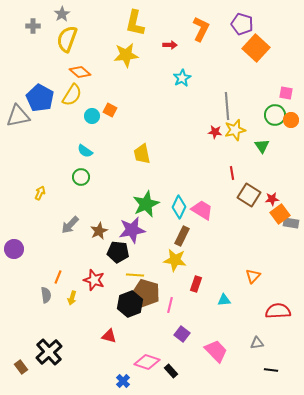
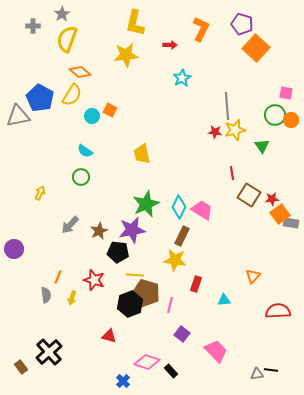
gray triangle at (257, 343): moved 31 px down
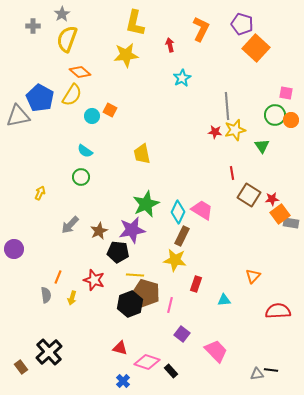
red arrow at (170, 45): rotated 104 degrees counterclockwise
cyan diamond at (179, 207): moved 1 px left, 5 px down
red triangle at (109, 336): moved 11 px right, 12 px down
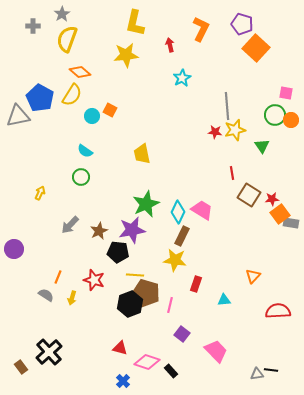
gray semicircle at (46, 295): rotated 49 degrees counterclockwise
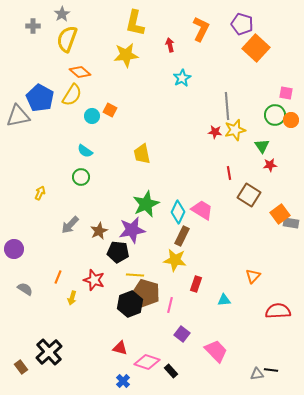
red line at (232, 173): moved 3 px left
red star at (272, 199): moved 2 px left, 34 px up
gray semicircle at (46, 295): moved 21 px left, 6 px up
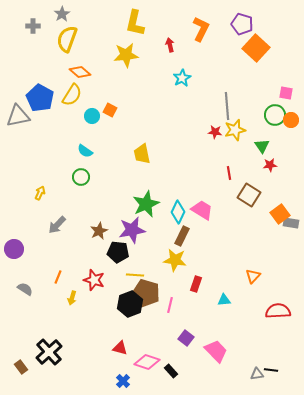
gray arrow at (70, 225): moved 13 px left
purple square at (182, 334): moved 4 px right, 4 px down
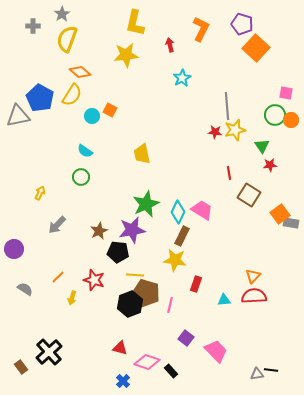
orange line at (58, 277): rotated 24 degrees clockwise
red semicircle at (278, 311): moved 24 px left, 15 px up
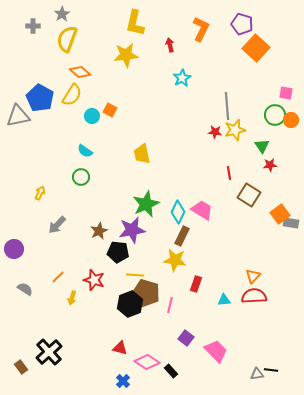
pink diamond at (147, 362): rotated 15 degrees clockwise
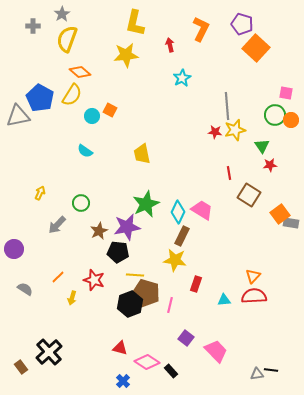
green circle at (81, 177): moved 26 px down
purple star at (132, 230): moved 5 px left, 3 px up
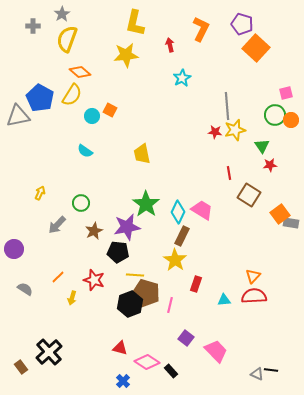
pink square at (286, 93): rotated 24 degrees counterclockwise
green star at (146, 204): rotated 12 degrees counterclockwise
brown star at (99, 231): moved 5 px left
yellow star at (175, 260): rotated 25 degrees clockwise
gray triangle at (257, 374): rotated 32 degrees clockwise
